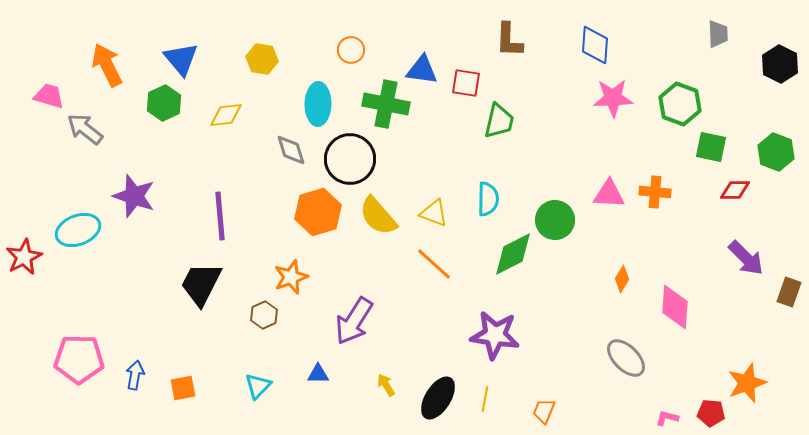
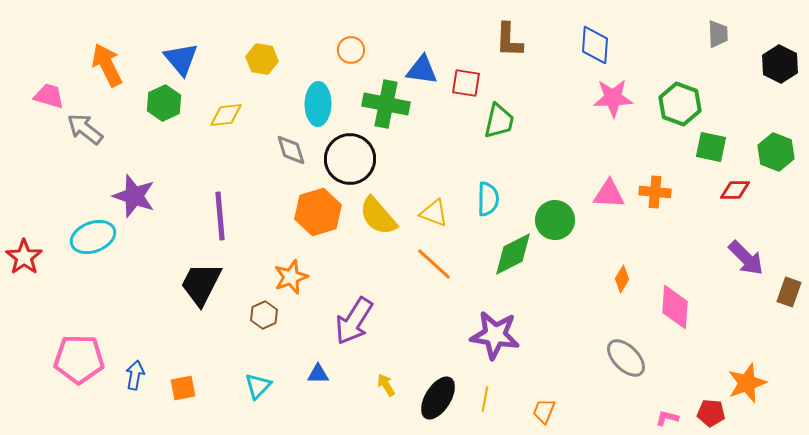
cyan ellipse at (78, 230): moved 15 px right, 7 px down
red star at (24, 257): rotated 9 degrees counterclockwise
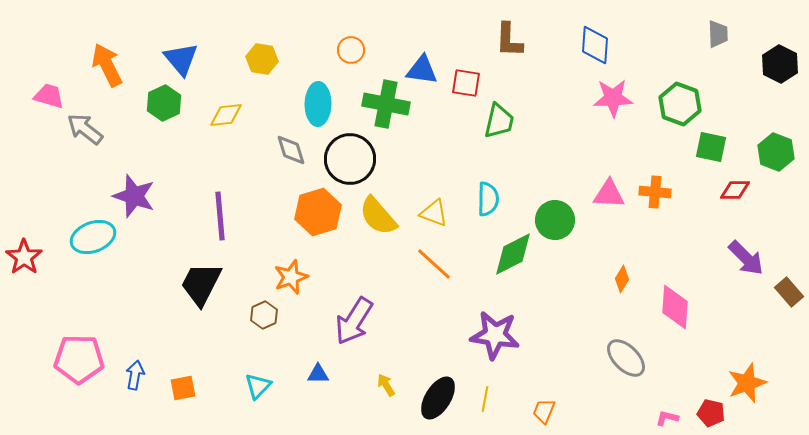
brown rectangle at (789, 292): rotated 60 degrees counterclockwise
red pentagon at (711, 413): rotated 8 degrees clockwise
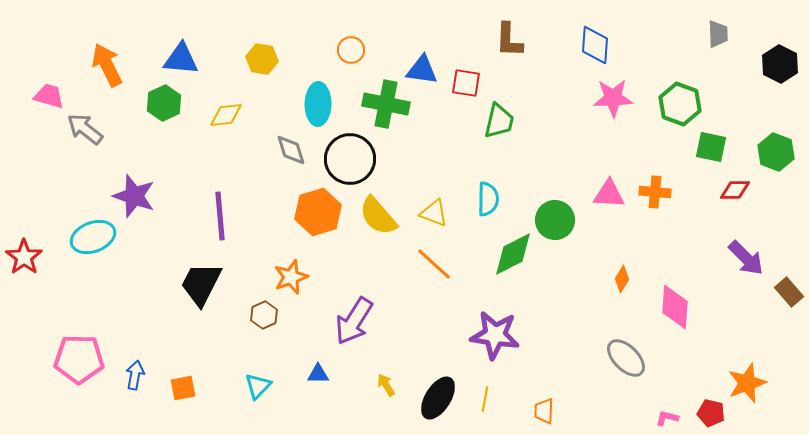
blue triangle at (181, 59): rotated 45 degrees counterclockwise
orange trapezoid at (544, 411): rotated 20 degrees counterclockwise
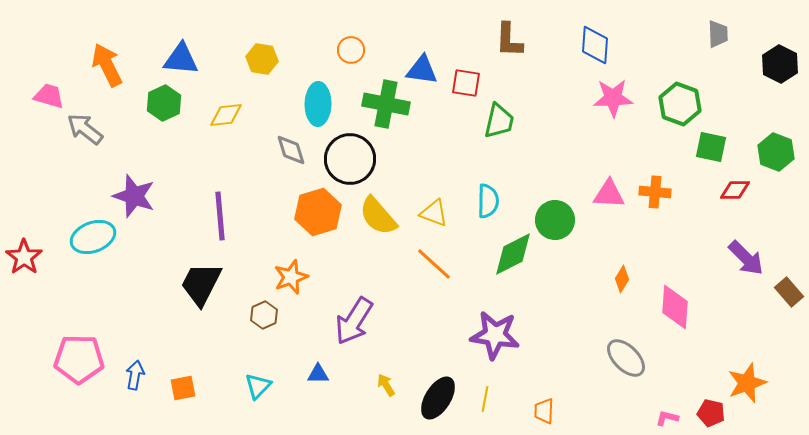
cyan semicircle at (488, 199): moved 2 px down
